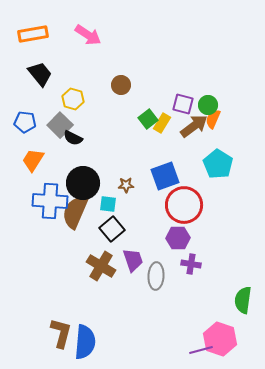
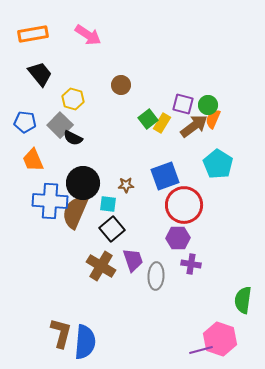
orange trapezoid: rotated 55 degrees counterclockwise
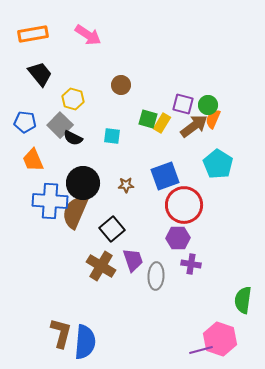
green square: rotated 36 degrees counterclockwise
cyan square: moved 4 px right, 68 px up
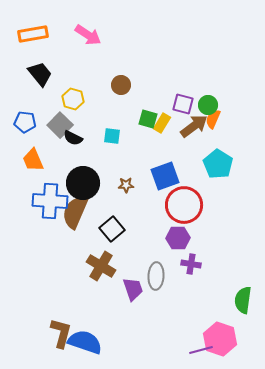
purple trapezoid: moved 29 px down
blue semicircle: rotated 76 degrees counterclockwise
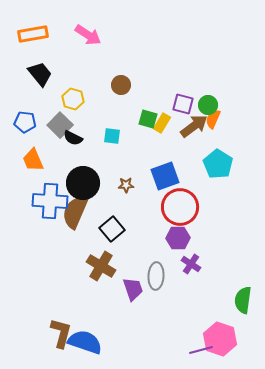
red circle: moved 4 px left, 2 px down
purple cross: rotated 24 degrees clockwise
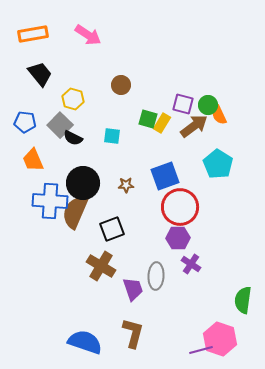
orange semicircle: moved 6 px right, 4 px up; rotated 48 degrees counterclockwise
black square: rotated 20 degrees clockwise
brown L-shape: moved 72 px right
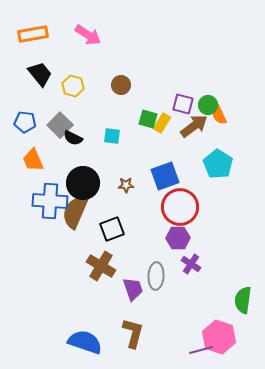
yellow hexagon: moved 13 px up
pink hexagon: moved 1 px left, 2 px up
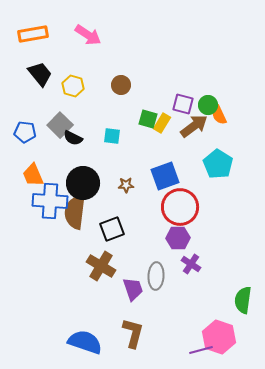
blue pentagon: moved 10 px down
orange trapezoid: moved 15 px down
brown semicircle: rotated 16 degrees counterclockwise
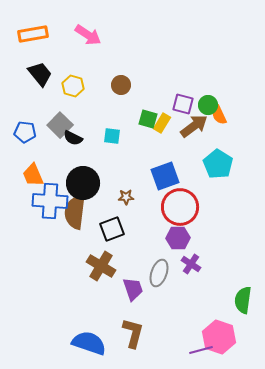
brown star: moved 12 px down
gray ellipse: moved 3 px right, 3 px up; rotated 16 degrees clockwise
blue semicircle: moved 4 px right, 1 px down
